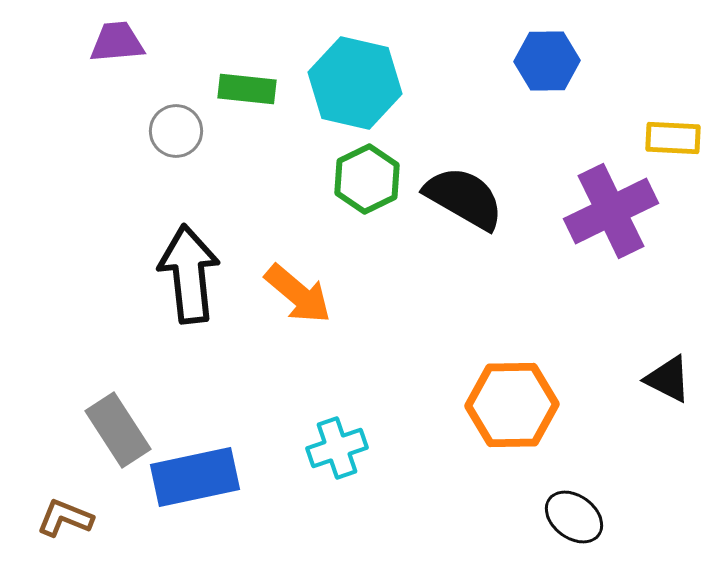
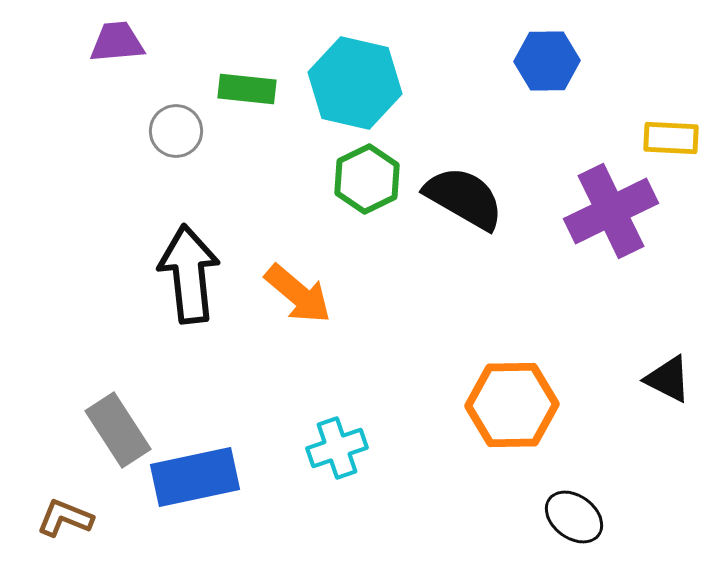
yellow rectangle: moved 2 px left
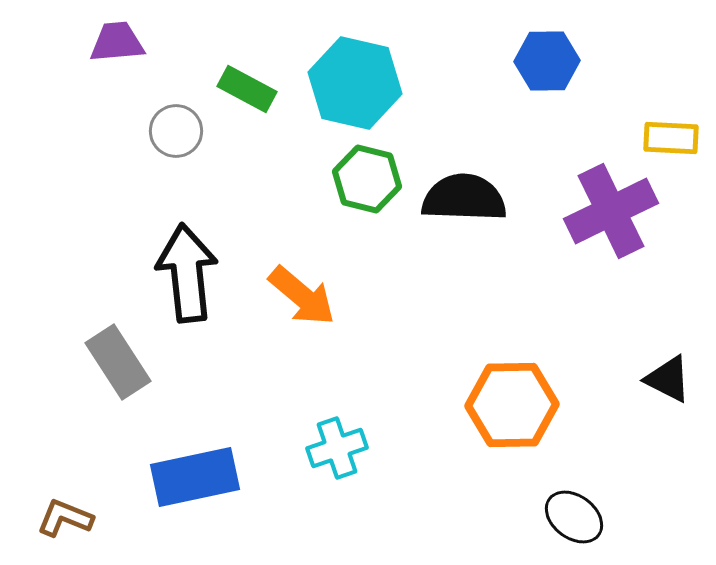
green rectangle: rotated 22 degrees clockwise
green hexagon: rotated 20 degrees counterclockwise
black semicircle: rotated 28 degrees counterclockwise
black arrow: moved 2 px left, 1 px up
orange arrow: moved 4 px right, 2 px down
gray rectangle: moved 68 px up
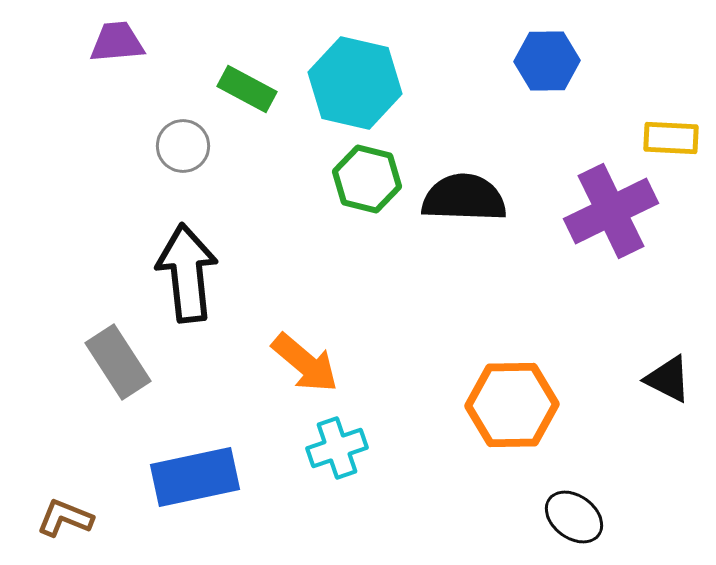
gray circle: moved 7 px right, 15 px down
orange arrow: moved 3 px right, 67 px down
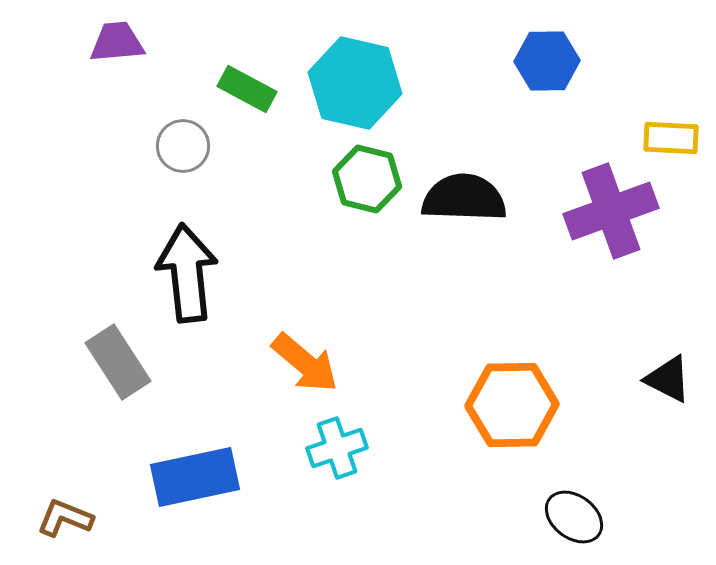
purple cross: rotated 6 degrees clockwise
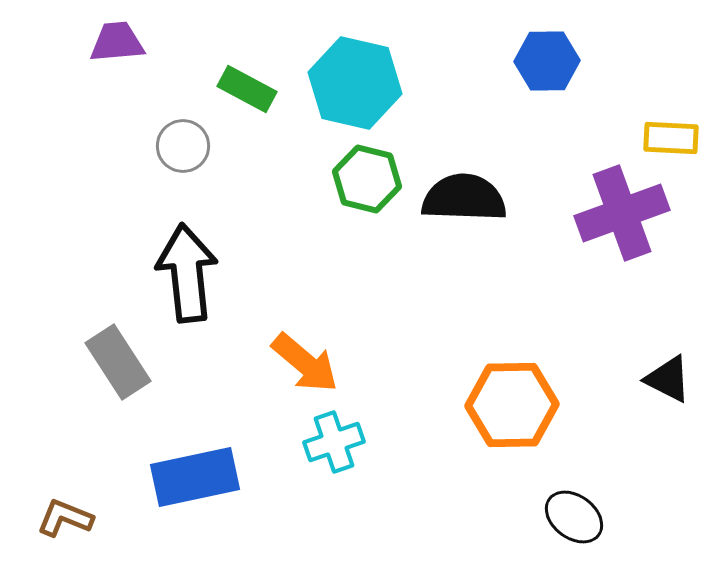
purple cross: moved 11 px right, 2 px down
cyan cross: moved 3 px left, 6 px up
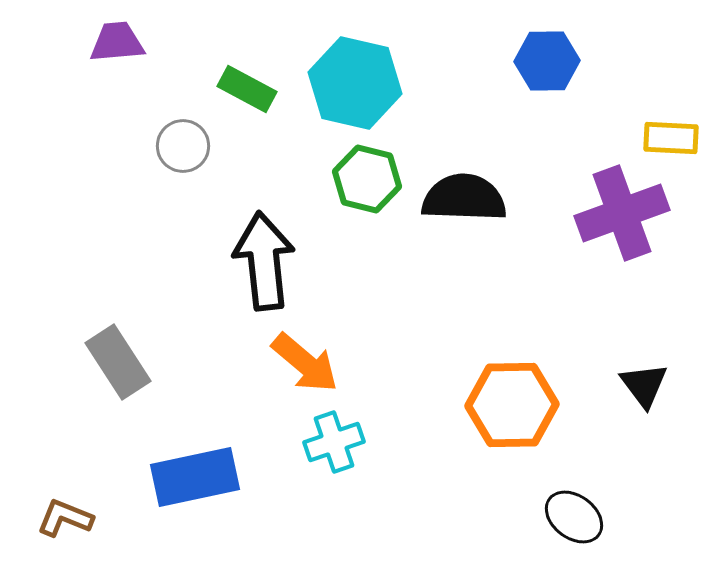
black arrow: moved 77 px right, 12 px up
black triangle: moved 24 px left, 6 px down; rotated 26 degrees clockwise
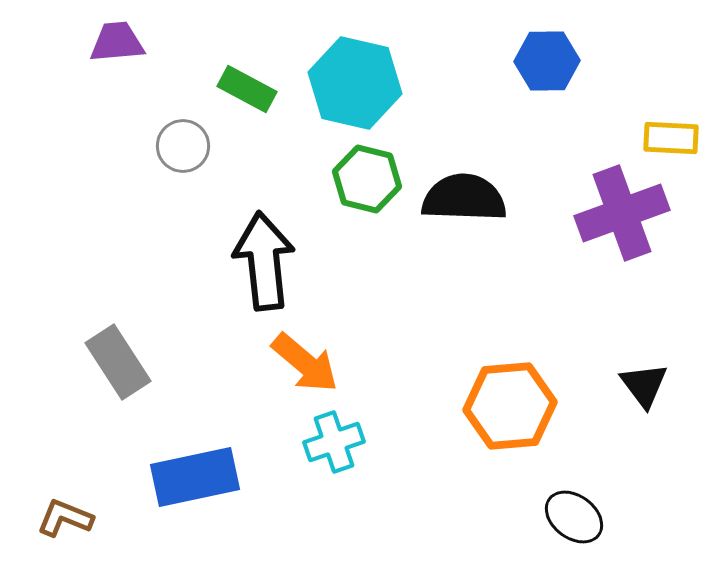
orange hexagon: moved 2 px left, 1 px down; rotated 4 degrees counterclockwise
